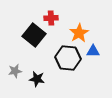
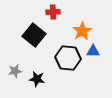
red cross: moved 2 px right, 6 px up
orange star: moved 3 px right, 2 px up
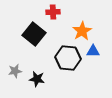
black square: moved 1 px up
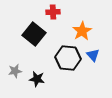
blue triangle: moved 4 px down; rotated 48 degrees clockwise
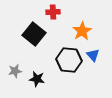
black hexagon: moved 1 px right, 2 px down
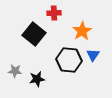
red cross: moved 1 px right, 1 px down
blue triangle: rotated 16 degrees clockwise
gray star: rotated 16 degrees clockwise
black star: rotated 21 degrees counterclockwise
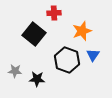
orange star: rotated 12 degrees clockwise
black hexagon: moved 2 px left; rotated 15 degrees clockwise
black star: rotated 14 degrees clockwise
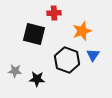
black square: rotated 25 degrees counterclockwise
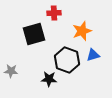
black square: rotated 30 degrees counterclockwise
blue triangle: rotated 40 degrees clockwise
gray star: moved 4 px left
black star: moved 12 px right
